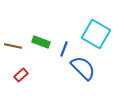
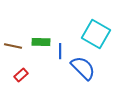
green rectangle: rotated 18 degrees counterclockwise
blue line: moved 4 px left, 2 px down; rotated 21 degrees counterclockwise
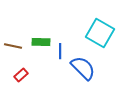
cyan square: moved 4 px right, 1 px up
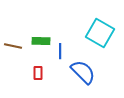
green rectangle: moved 1 px up
blue semicircle: moved 4 px down
red rectangle: moved 17 px right, 2 px up; rotated 48 degrees counterclockwise
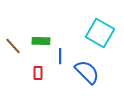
brown line: rotated 36 degrees clockwise
blue line: moved 5 px down
blue semicircle: moved 4 px right
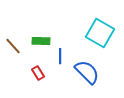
red rectangle: rotated 32 degrees counterclockwise
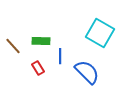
red rectangle: moved 5 px up
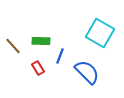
blue line: rotated 21 degrees clockwise
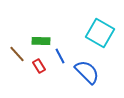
brown line: moved 4 px right, 8 px down
blue line: rotated 49 degrees counterclockwise
red rectangle: moved 1 px right, 2 px up
